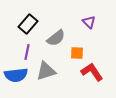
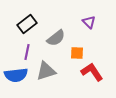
black rectangle: moved 1 px left; rotated 12 degrees clockwise
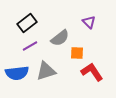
black rectangle: moved 1 px up
gray semicircle: moved 4 px right
purple line: moved 3 px right, 6 px up; rotated 49 degrees clockwise
blue semicircle: moved 1 px right, 2 px up
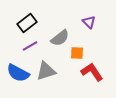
blue semicircle: moved 1 px right; rotated 35 degrees clockwise
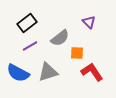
gray triangle: moved 2 px right, 1 px down
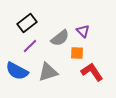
purple triangle: moved 6 px left, 9 px down
purple line: rotated 14 degrees counterclockwise
blue semicircle: moved 1 px left, 2 px up
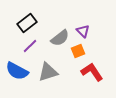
orange square: moved 1 px right, 2 px up; rotated 24 degrees counterclockwise
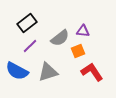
purple triangle: rotated 40 degrees counterclockwise
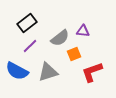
orange square: moved 4 px left, 3 px down
red L-shape: rotated 75 degrees counterclockwise
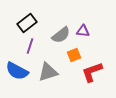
gray semicircle: moved 1 px right, 3 px up
purple line: rotated 28 degrees counterclockwise
orange square: moved 1 px down
